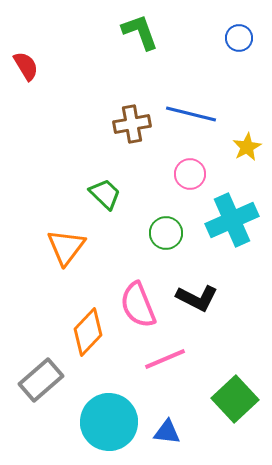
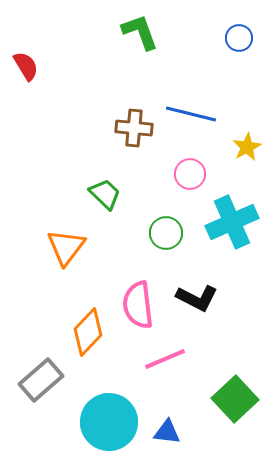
brown cross: moved 2 px right, 4 px down; rotated 15 degrees clockwise
cyan cross: moved 2 px down
pink semicircle: rotated 15 degrees clockwise
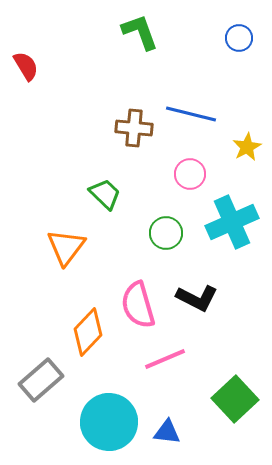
pink semicircle: rotated 9 degrees counterclockwise
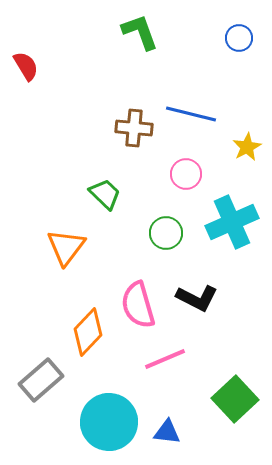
pink circle: moved 4 px left
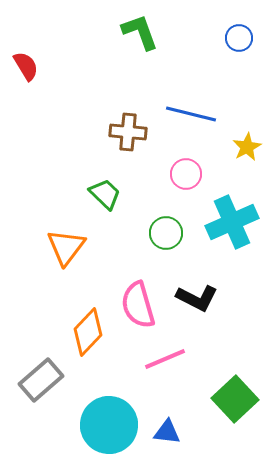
brown cross: moved 6 px left, 4 px down
cyan circle: moved 3 px down
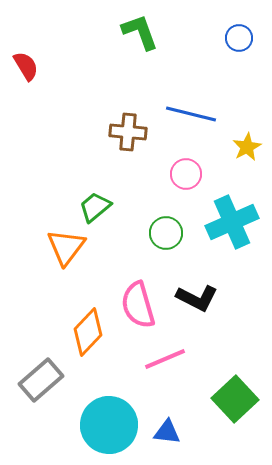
green trapezoid: moved 10 px left, 13 px down; rotated 84 degrees counterclockwise
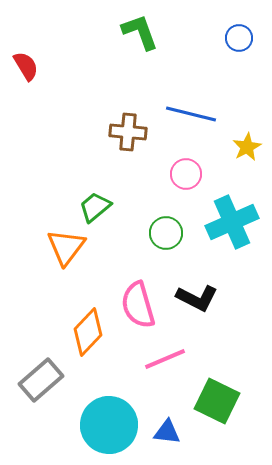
green square: moved 18 px left, 2 px down; rotated 21 degrees counterclockwise
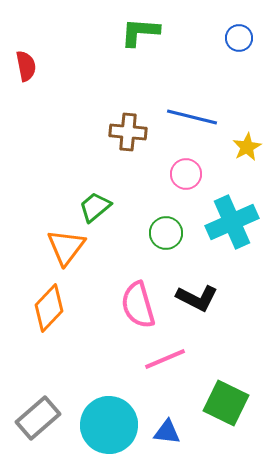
green L-shape: rotated 66 degrees counterclockwise
red semicircle: rotated 20 degrees clockwise
blue line: moved 1 px right, 3 px down
orange diamond: moved 39 px left, 24 px up
gray rectangle: moved 3 px left, 38 px down
green square: moved 9 px right, 2 px down
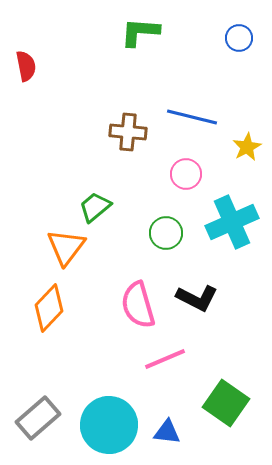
green square: rotated 9 degrees clockwise
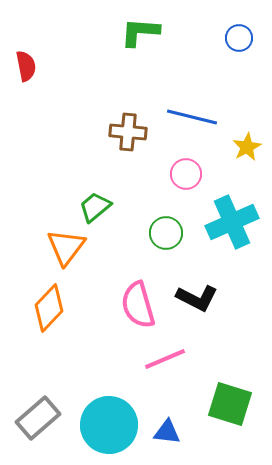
green square: moved 4 px right, 1 px down; rotated 18 degrees counterclockwise
